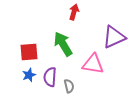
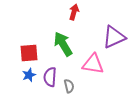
red square: moved 1 px down
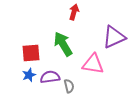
red square: moved 2 px right
purple semicircle: rotated 78 degrees clockwise
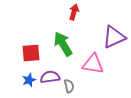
blue star: moved 5 px down
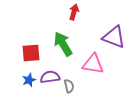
purple triangle: rotated 45 degrees clockwise
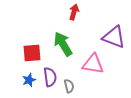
red square: moved 1 px right
purple semicircle: rotated 90 degrees clockwise
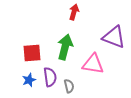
green arrow: moved 2 px right, 3 px down; rotated 45 degrees clockwise
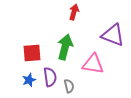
purple triangle: moved 1 px left, 2 px up
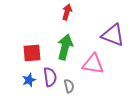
red arrow: moved 7 px left
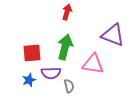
purple semicircle: moved 1 px right, 4 px up; rotated 96 degrees clockwise
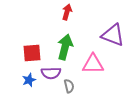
pink triangle: rotated 10 degrees counterclockwise
